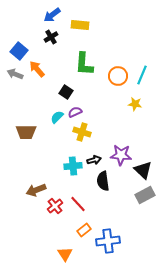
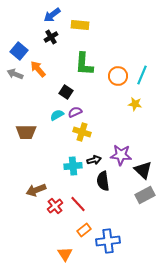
orange arrow: moved 1 px right
cyan semicircle: moved 2 px up; rotated 16 degrees clockwise
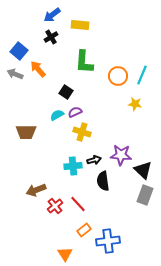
green L-shape: moved 2 px up
gray rectangle: rotated 42 degrees counterclockwise
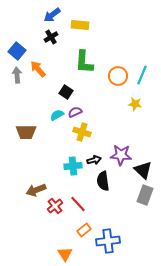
blue square: moved 2 px left
gray arrow: moved 2 px right, 1 px down; rotated 63 degrees clockwise
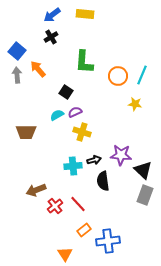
yellow rectangle: moved 5 px right, 11 px up
